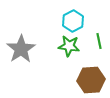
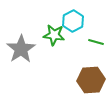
green line: moved 3 px left, 1 px down; rotated 63 degrees counterclockwise
green star: moved 15 px left, 11 px up
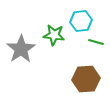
cyan hexagon: moved 8 px right; rotated 20 degrees clockwise
brown hexagon: moved 5 px left, 1 px up
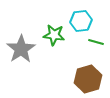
brown hexagon: moved 2 px right; rotated 12 degrees counterclockwise
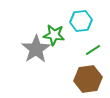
green line: moved 3 px left, 8 px down; rotated 49 degrees counterclockwise
gray star: moved 15 px right
brown hexagon: rotated 8 degrees clockwise
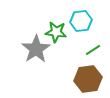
green star: moved 2 px right, 3 px up
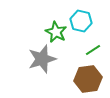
cyan hexagon: rotated 20 degrees clockwise
green star: rotated 20 degrees clockwise
gray star: moved 6 px right, 10 px down; rotated 16 degrees clockwise
